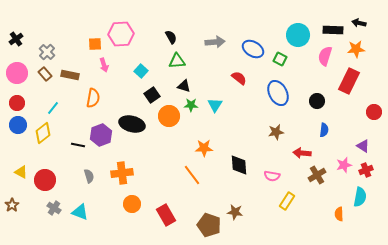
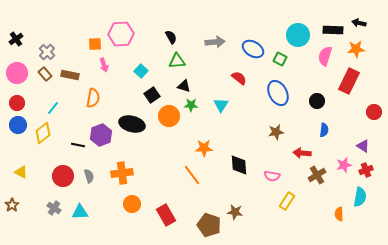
cyan triangle at (215, 105): moved 6 px right
red circle at (45, 180): moved 18 px right, 4 px up
cyan triangle at (80, 212): rotated 24 degrees counterclockwise
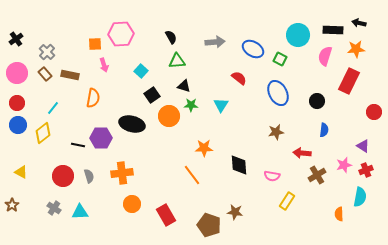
purple hexagon at (101, 135): moved 3 px down; rotated 20 degrees clockwise
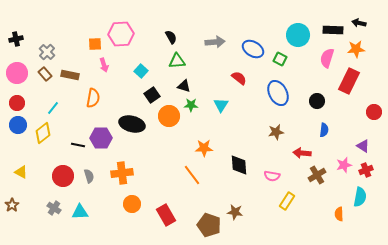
black cross at (16, 39): rotated 24 degrees clockwise
pink semicircle at (325, 56): moved 2 px right, 2 px down
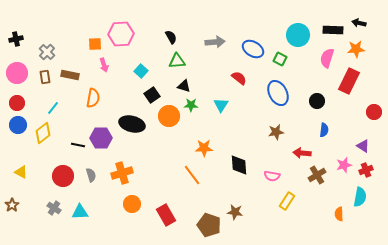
brown rectangle at (45, 74): moved 3 px down; rotated 32 degrees clockwise
orange cross at (122, 173): rotated 10 degrees counterclockwise
gray semicircle at (89, 176): moved 2 px right, 1 px up
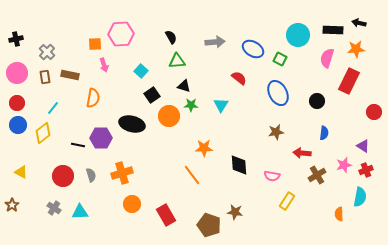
blue semicircle at (324, 130): moved 3 px down
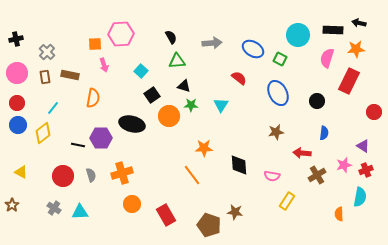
gray arrow at (215, 42): moved 3 px left, 1 px down
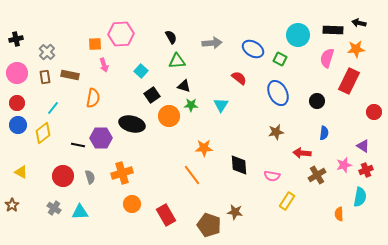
gray semicircle at (91, 175): moved 1 px left, 2 px down
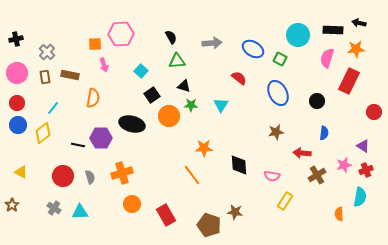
yellow rectangle at (287, 201): moved 2 px left
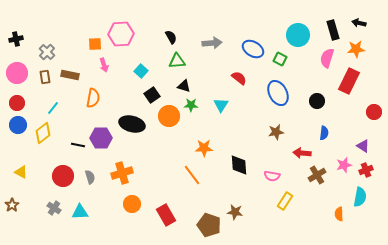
black rectangle at (333, 30): rotated 72 degrees clockwise
